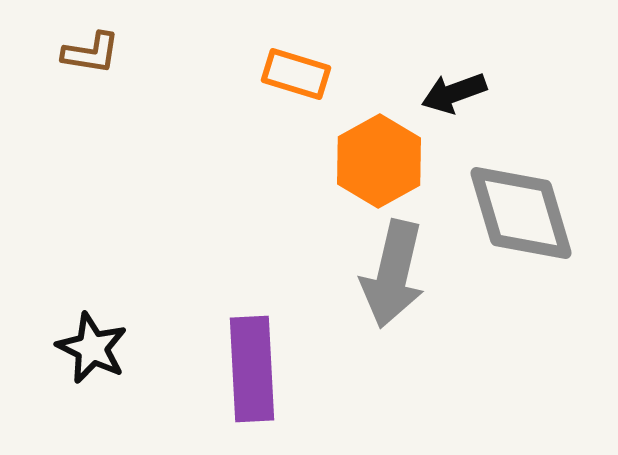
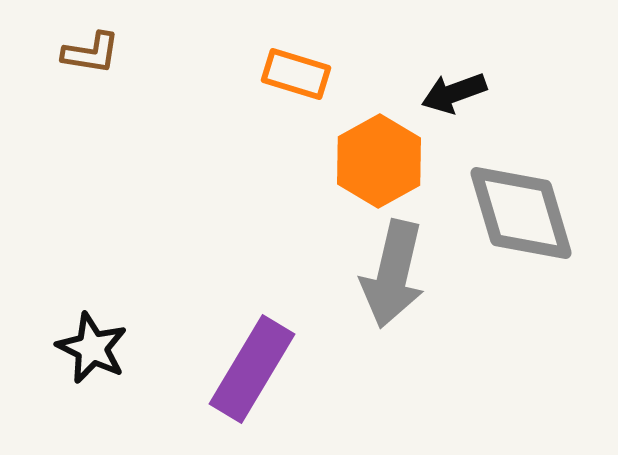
purple rectangle: rotated 34 degrees clockwise
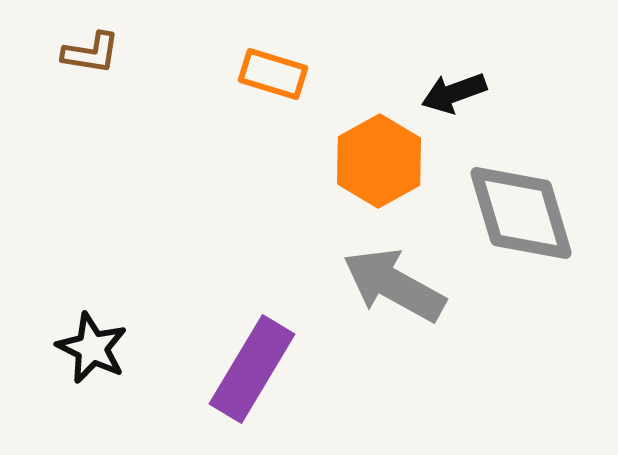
orange rectangle: moved 23 px left
gray arrow: moved 1 px right, 11 px down; rotated 106 degrees clockwise
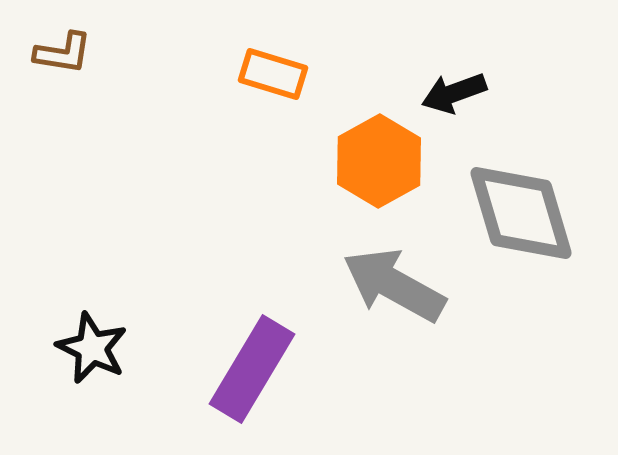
brown L-shape: moved 28 px left
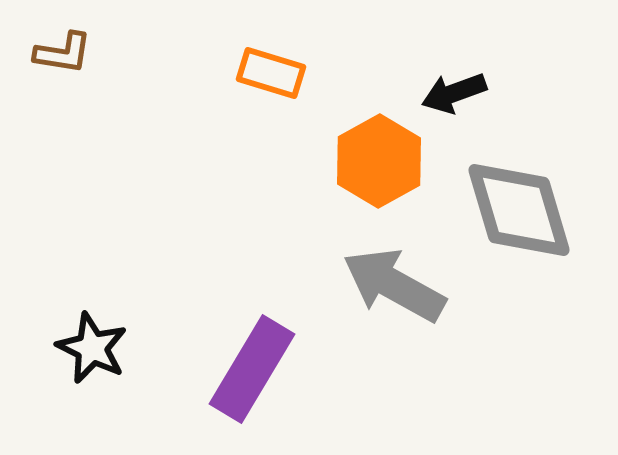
orange rectangle: moved 2 px left, 1 px up
gray diamond: moved 2 px left, 3 px up
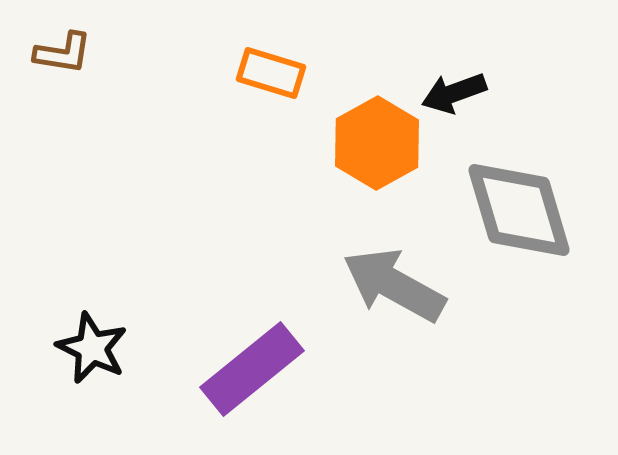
orange hexagon: moved 2 px left, 18 px up
purple rectangle: rotated 20 degrees clockwise
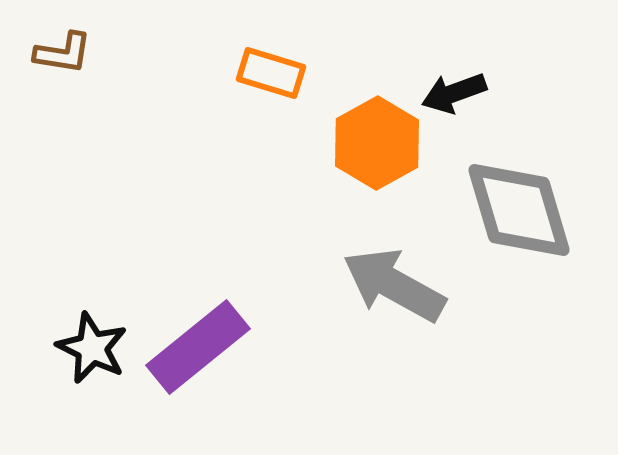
purple rectangle: moved 54 px left, 22 px up
